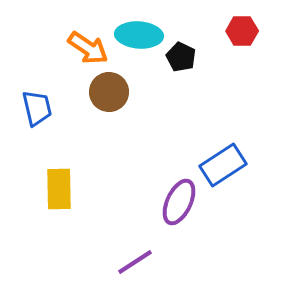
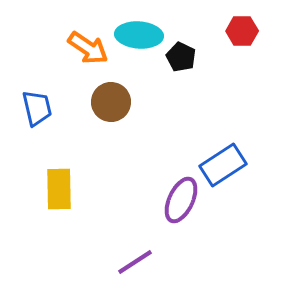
brown circle: moved 2 px right, 10 px down
purple ellipse: moved 2 px right, 2 px up
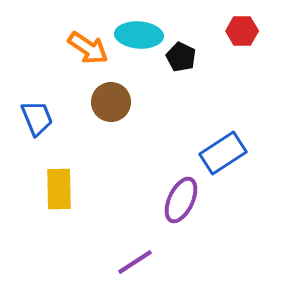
blue trapezoid: moved 10 px down; rotated 9 degrees counterclockwise
blue rectangle: moved 12 px up
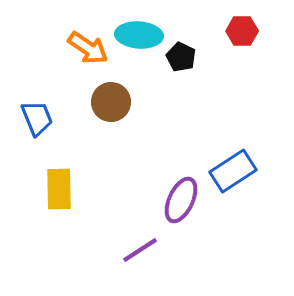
blue rectangle: moved 10 px right, 18 px down
purple line: moved 5 px right, 12 px up
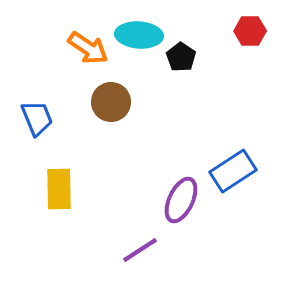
red hexagon: moved 8 px right
black pentagon: rotated 8 degrees clockwise
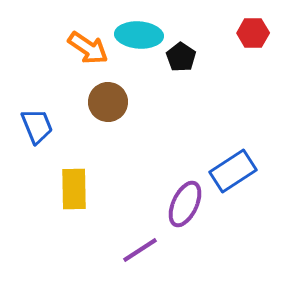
red hexagon: moved 3 px right, 2 px down
brown circle: moved 3 px left
blue trapezoid: moved 8 px down
yellow rectangle: moved 15 px right
purple ellipse: moved 4 px right, 4 px down
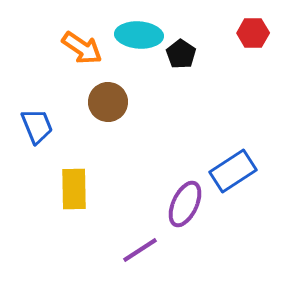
orange arrow: moved 6 px left
black pentagon: moved 3 px up
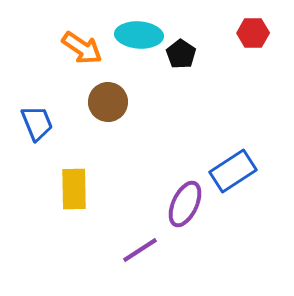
blue trapezoid: moved 3 px up
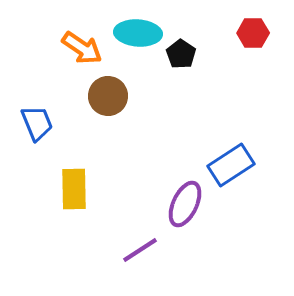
cyan ellipse: moved 1 px left, 2 px up
brown circle: moved 6 px up
blue rectangle: moved 2 px left, 6 px up
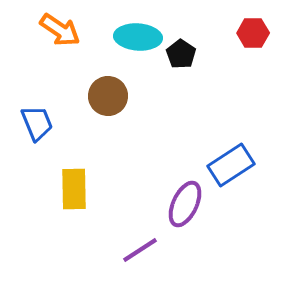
cyan ellipse: moved 4 px down
orange arrow: moved 22 px left, 18 px up
